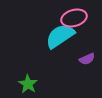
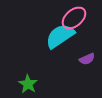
pink ellipse: rotated 25 degrees counterclockwise
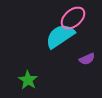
pink ellipse: moved 1 px left
green star: moved 4 px up
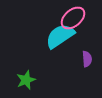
purple semicircle: rotated 70 degrees counterclockwise
green star: moved 2 px left; rotated 18 degrees clockwise
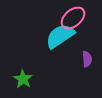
green star: moved 3 px left, 1 px up; rotated 18 degrees counterclockwise
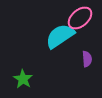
pink ellipse: moved 7 px right
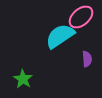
pink ellipse: moved 1 px right, 1 px up
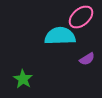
cyan semicircle: rotated 32 degrees clockwise
purple semicircle: rotated 63 degrees clockwise
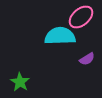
green star: moved 3 px left, 3 px down
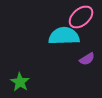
cyan semicircle: moved 4 px right
